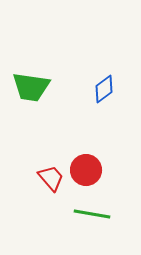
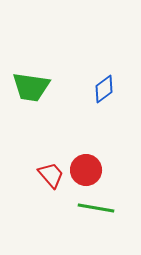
red trapezoid: moved 3 px up
green line: moved 4 px right, 6 px up
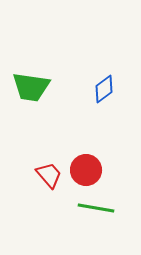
red trapezoid: moved 2 px left
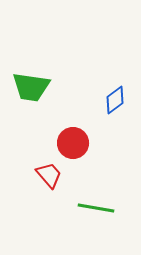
blue diamond: moved 11 px right, 11 px down
red circle: moved 13 px left, 27 px up
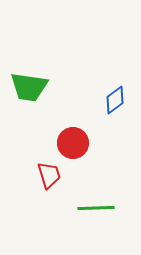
green trapezoid: moved 2 px left
red trapezoid: rotated 24 degrees clockwise
green line: rotated 12 degrees counterclockwise
